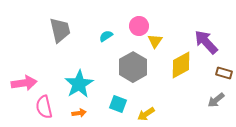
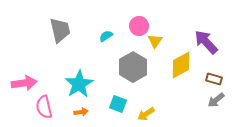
brown rectangle: moved 10 px left, 6 px down
orange arrow: moved 2 px right, 1 px up
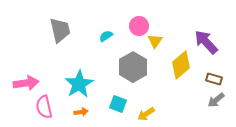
yellow diamond: rotated 12 degrees counterclockwise
pink arrow: moved 2 px right
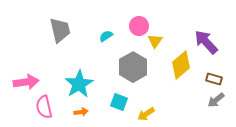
pink arrow: moved 1 px up
cyan square: moved 1 px right, 2 px up
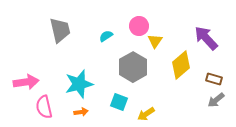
purple arrow: moved 4 px up
cyan star: rotated 16 degrees clockwise
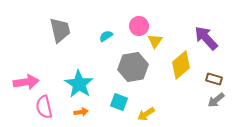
gray hexagon: rotated 20 degrees clockwise
cyan star: rotated 24 degrees counterclockwise
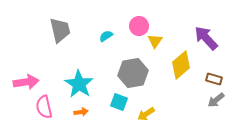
gray hexagon: moved 6 px down
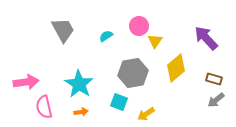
gray trapezoid: moved 3 px right; rotated 16 degrees counterclockwise
yellow diamond: moved 5 px left, 3 px down
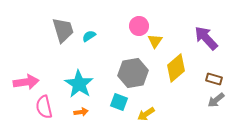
gray trapezoid: rotated 12 degrees clockwise
cyan semicircle: moved 17 px left
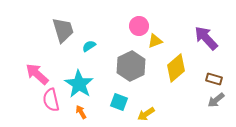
cyan semicircle: moved 10 px down
yellow triangle: rotated 35 degrees clockwise
gray hexagon: moved 2 px left, 7 px up; rotated 16 degrees counterclockwise
pink arrow: moved 11 px right, 8 px up; rotated 130 degrees counterclockwise
pink semicircle: moved 7 px right, 7 px up
orange arrow: rotated 112 degrees counterclockwise
